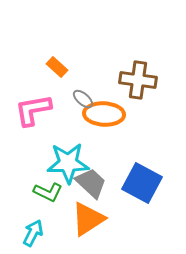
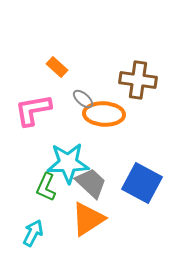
green L-shape: moved 2 px left, 5 px up; rotated 88 degrees clockwise
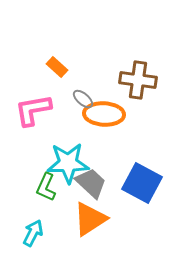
orange triangle: moved 2 px right
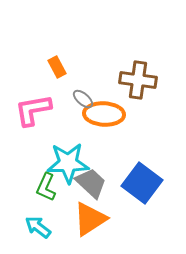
orange rectangle: rotated 20 degrees clockwise
blue square: rotated 9 degrees clockwise
cyan arrow: moved 5 px right, 6 px up; rotated 80 degrees counterclockwise
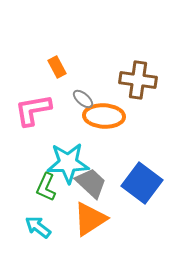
orange ellipse: moved 2 px down
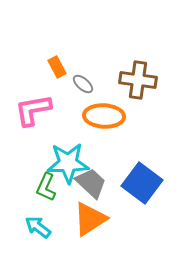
gray ellipse: moved 15 px up
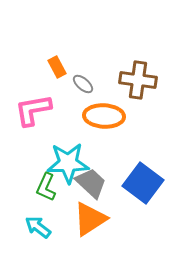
blue square: moved 1 px right
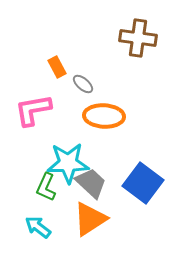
brown cross: moved 42 px up
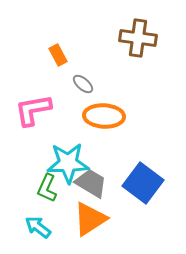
orange rectangle: moved 1 px right, 12 px up
gray trapezoid: rotated 12 degrees counterclockwise
green L-shape: moved 1 px right, 1 px down
